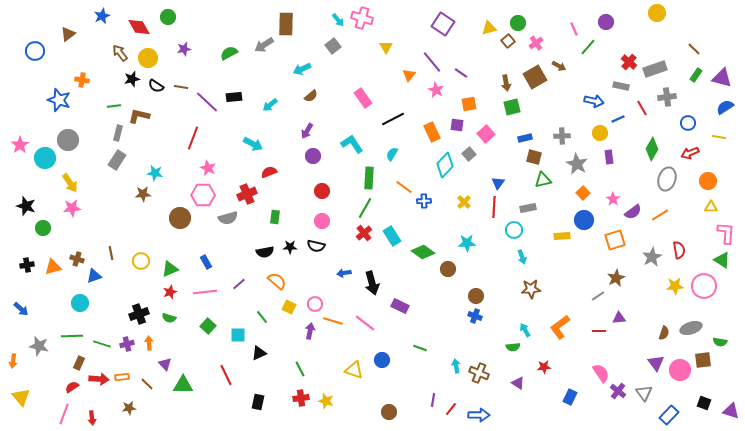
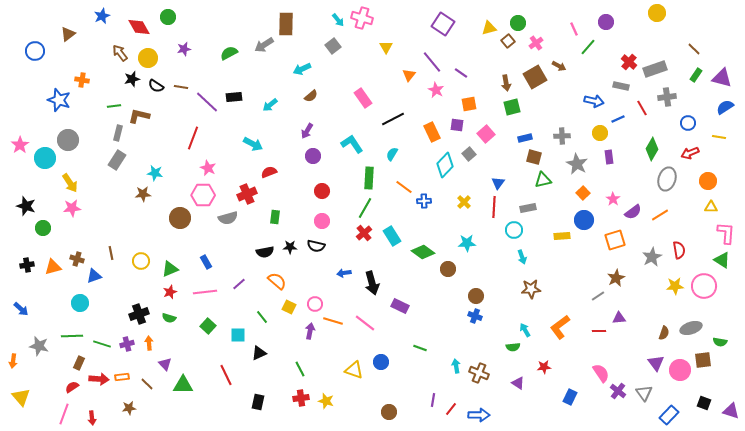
blue circle at (382, 360): moved 1 px left, 2 px down
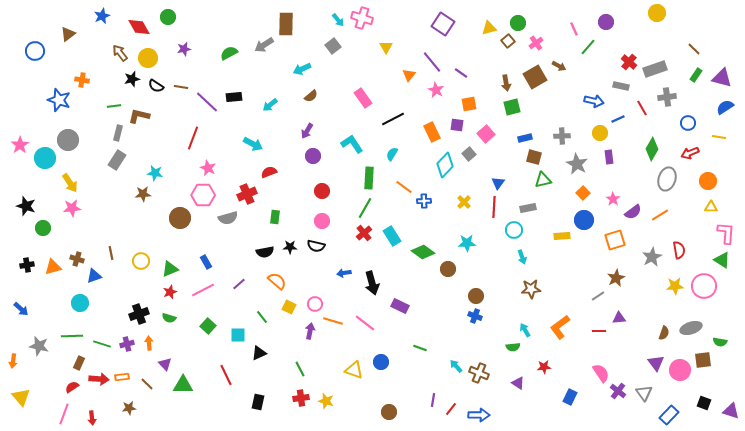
pink line at (205, 292): moved 2 px left, 2 px up; rotated 20 degrees counterclockwise
cyan arrow at (456, 366): rotated 32 degrees counterclockwise
